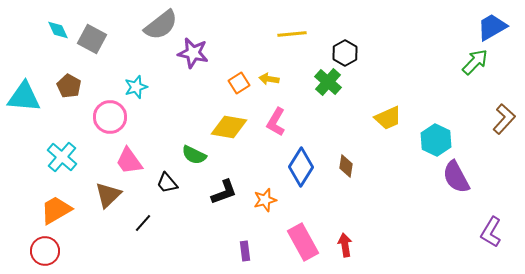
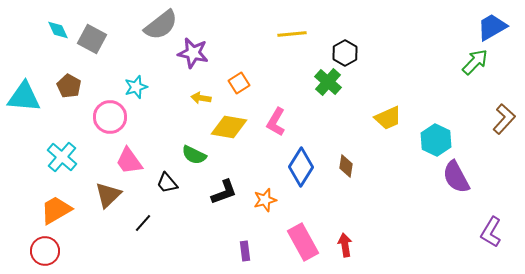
yellow arrow: moved 68 px left, 19 px down
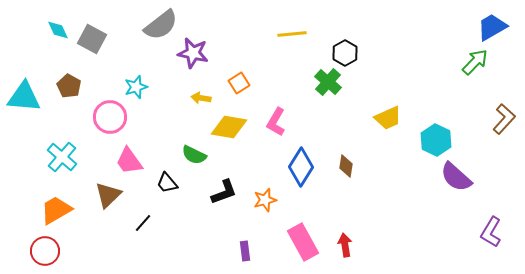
purple semicircle: rotated 20 degrees counterclockwise
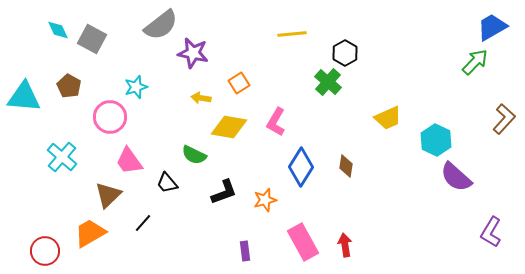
orange trapezoid: moved 34 px right, 23 px down
